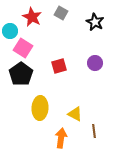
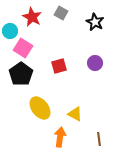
yellow ellipse: rotated 40 degrees counterclockwise
brown line: moved 5 px right, 8 px down
orange arrow: moved 1 px left, 1 px up
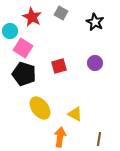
black pentagon: moved 3 px right; rotated 20 degrees counterclockwise
brown line: rotated 16 degrees clockwise
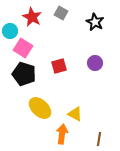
yellow ellipse: rotated 10 degrees counterclockwise
orange arrow: moved 2 px right, 3 px up
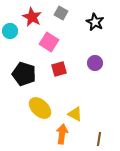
pink square: moved 26 px right, 6 px up
red square: moved 3 px down
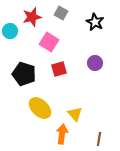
red star: rotated 30 degrees clockwise
yellow triangle: rotated 21 degrees clockwise
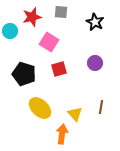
gray square: moved 1 px up; rotated 24 degrees counterclockwise
brown line: moved 2 px right, 32 px up
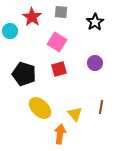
red star: rotated 24 degrees counterclockwise
black star: rotated 12 degrees clockwise
pink square: moved 8 px right
orange arrow: moved 2 px left
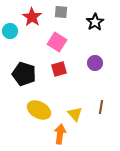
yellow ellipse: moved 1 px left, 2 px down; rotated 15 degrees counterclockwise
